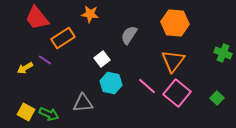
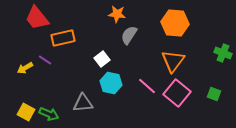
orange star: moved 27 px right
orange rectangle: rotated 20 degrees clockwise
green square: moved 3 px left, 4 px up; rotated 24 degrees counterclockwise
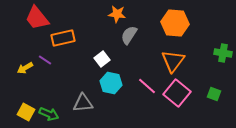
green cross: rotated 12 degrees counterclockwise
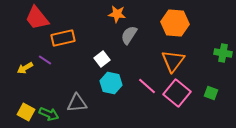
green square: moved 3 px left, 1 px up
gray triangle: moved 6 px left
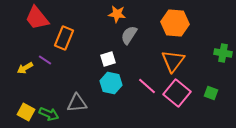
orange rectangle: moved 1 px right; rotated 55 degrees counterclockwise
white square: moved 6 px right; rotated 21 degrees clockwise
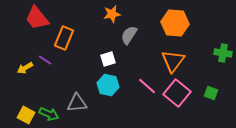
orange star: moved 5 px left; rotated 18 degrees counterclockwise
cyan hexagon: moved 3 px left, 2 px down
yellow square: moved 3 px down
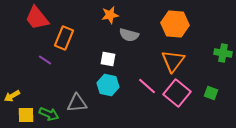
orange star: moved 2 px left, 1 px down
orange hexagon: moved 1 px down
gray semicircle: rotated 108 degrees counterclockwise
white square: rotated 28 degrees clockwise
yellow arrow: moved 13 px left, 28 px down
yellow square: rotated 30 degrees counterclockwise
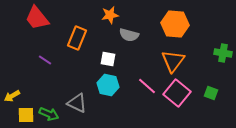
orange rectangle: moved 13 px right
gray triangle: rotated 30 degrees clockwise
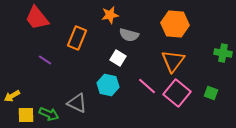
white square: moved 10 px right, 1 px up; rotated 21 degrees clockwise
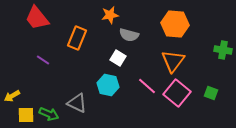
green cross: moved 3 px up
purple line: moved 2 px left
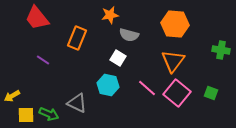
green cross: moved 2 px left
pink line: moved 2 px down
